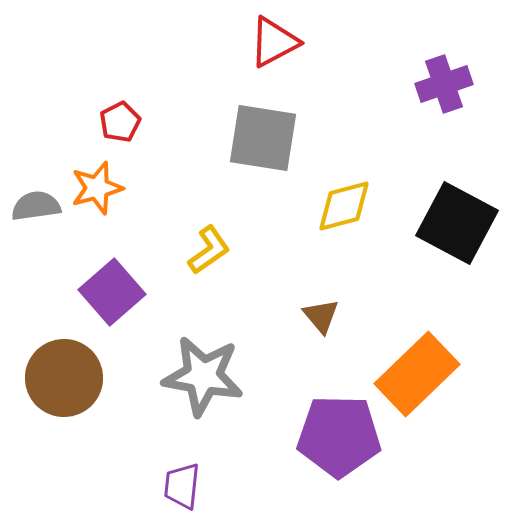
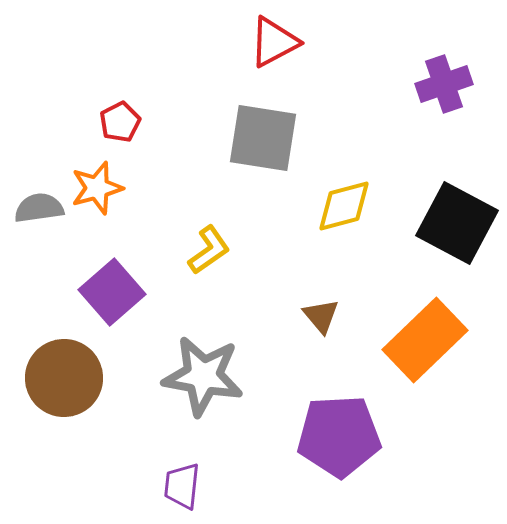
gray semicircle: moved 3 px right, 2 px down
orange rectangle: moved 8 px right, 34 px up
purple pentagon: rotated 4 degrees counterclockwise
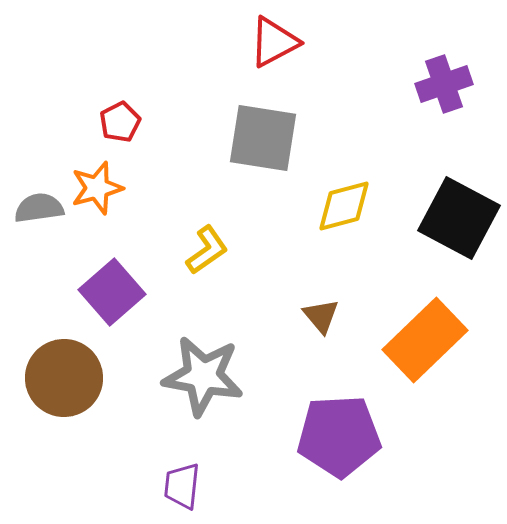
black square: moved 2 px right, 5 px up
yellow L-shape: moved 2 px left
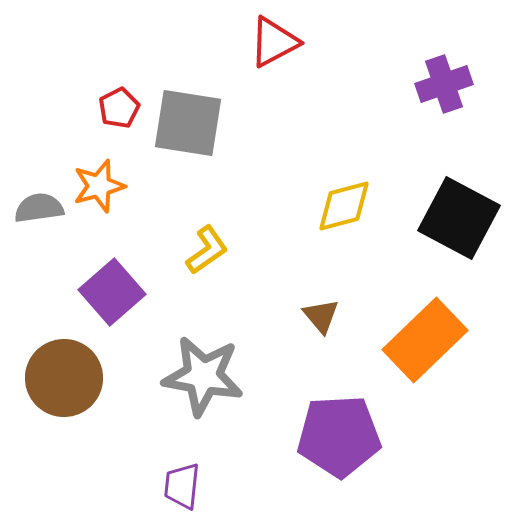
red pentagon: moved 1 px left, 14 px up
gray square: moved 75 px left, 15 px up
orange star: moved 2 px right, 2 px up
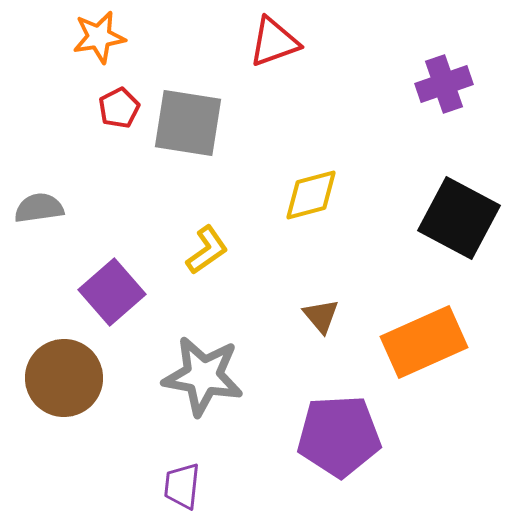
red triangle: rotated 8 degrees clockwise
orange star: moved 149 px up; rotated 6 degrees clockwise
yellow diamond: moved 33 px left, 11 px up
orange rectangle: moved 1 px left, 2 px down; rotated 20 degrees clockwise
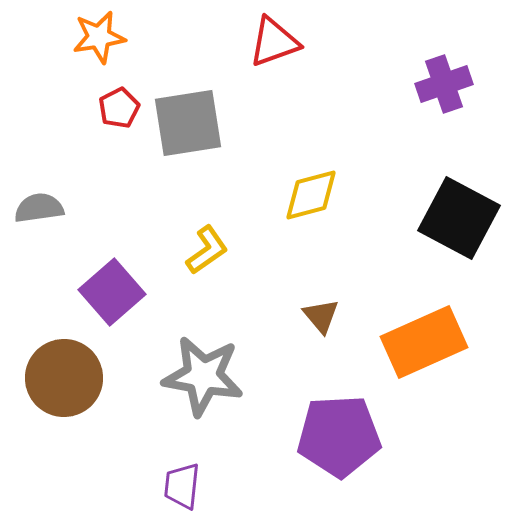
gray square: rotated 18 degrees counterclockwise
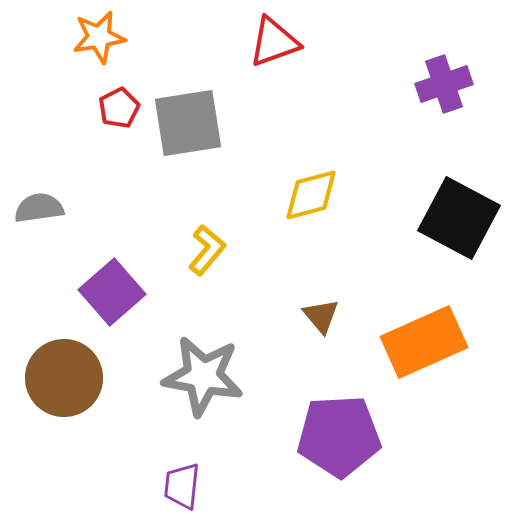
yellow L-shape: rotated 15 degrees counterclockwise
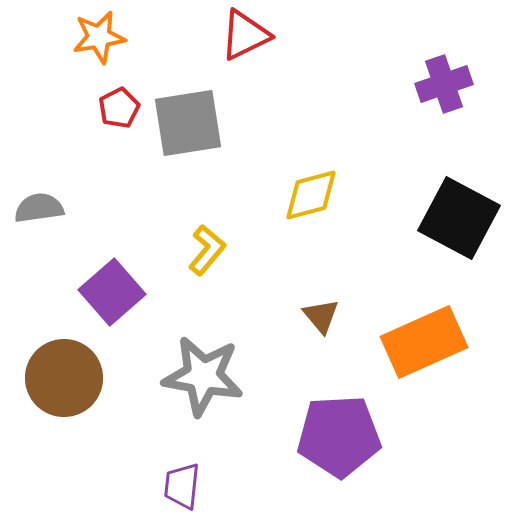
red triangle: moved 29 px left, 7 px up; rotated 6 degrees counterclockwise
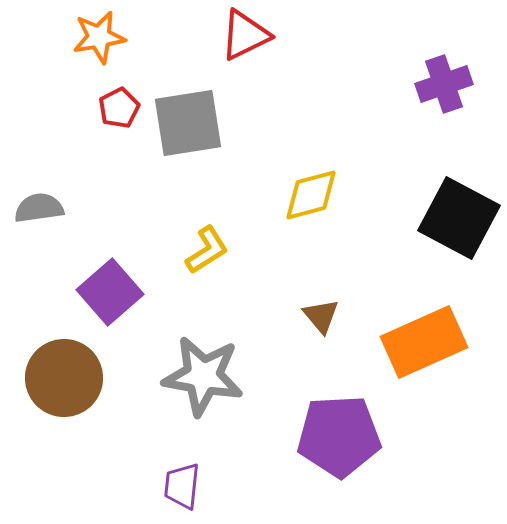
yellow L-shape: rotated 18 degrees clockwise
purple square: moved 2 px left
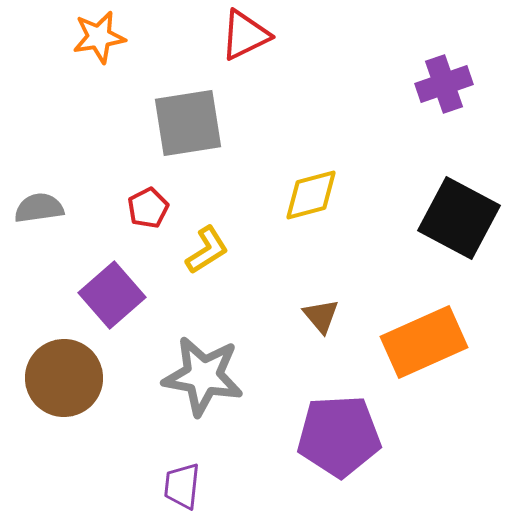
red pentagon: moved 29 px right, 100 px down
purple square: moved 2 px right, 3 px down
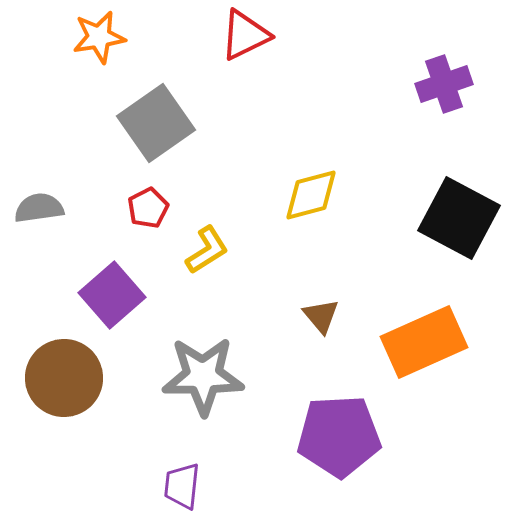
gray square: moved 32 px left; rotated 26 degrees counterclockwise
gray star: rotated 10 degrees counterclockwise
